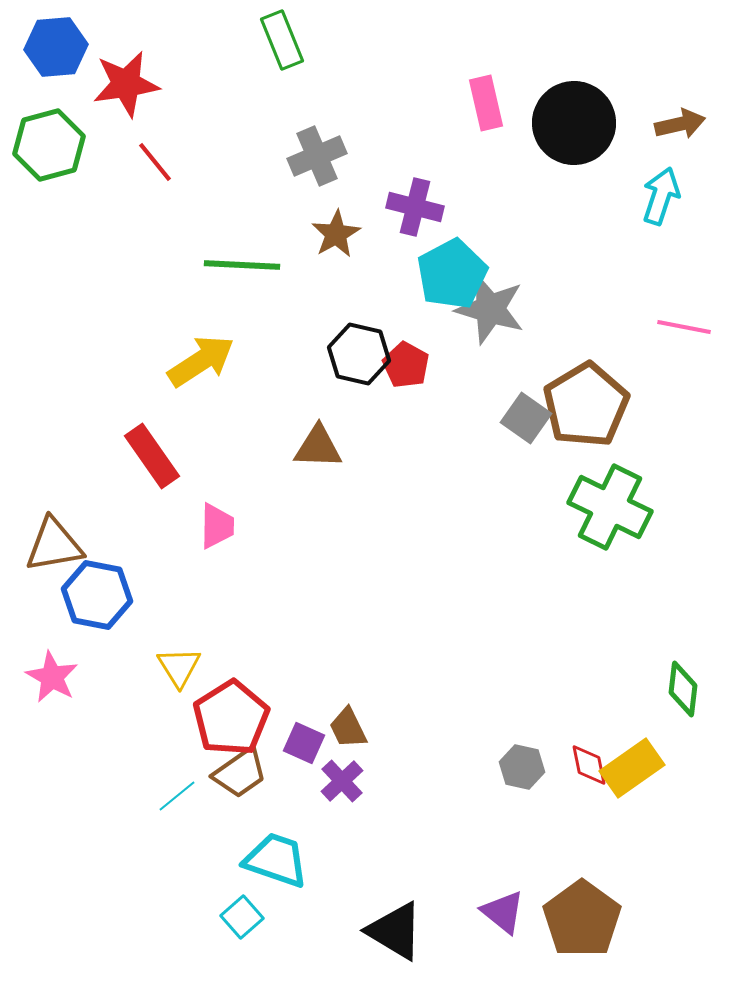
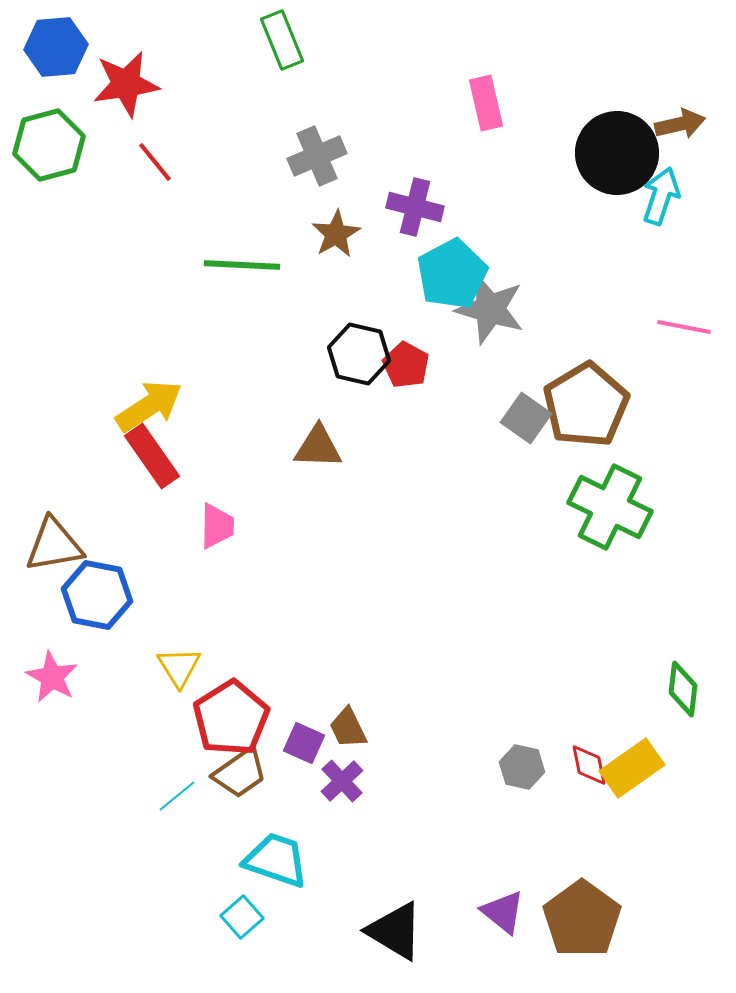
black circle at (574, 123): moved 43 px right, 30 px down
yellow arrow at (201, 361): moved 52 px left, 45 px down
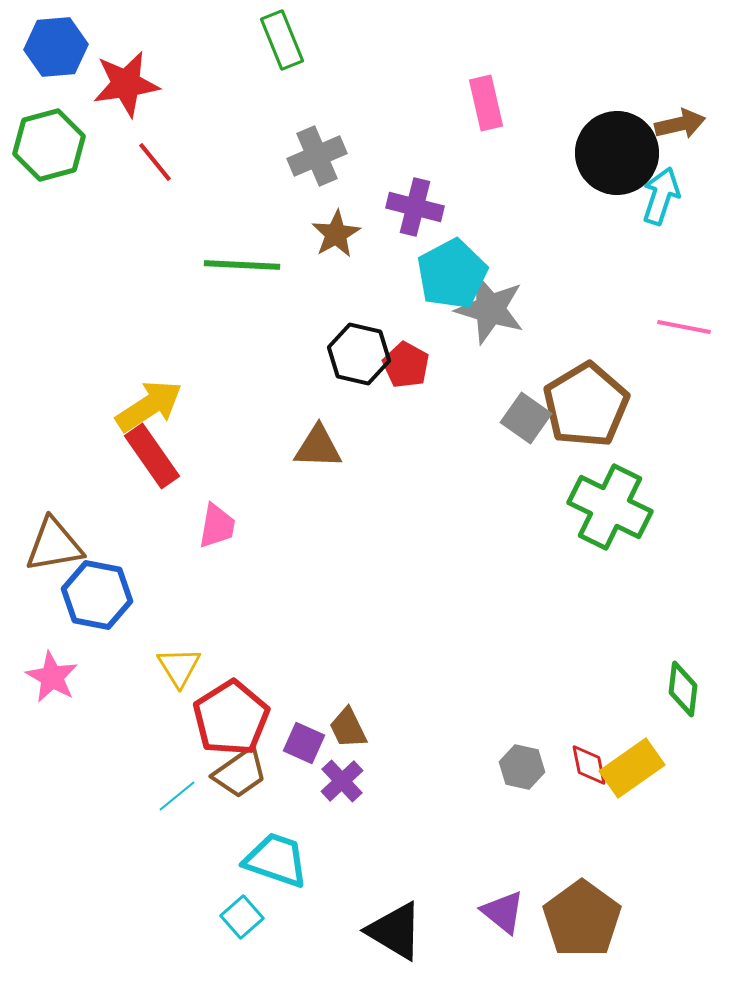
pink trapezoid at (217, 526): rotated 9 degrees clockwise
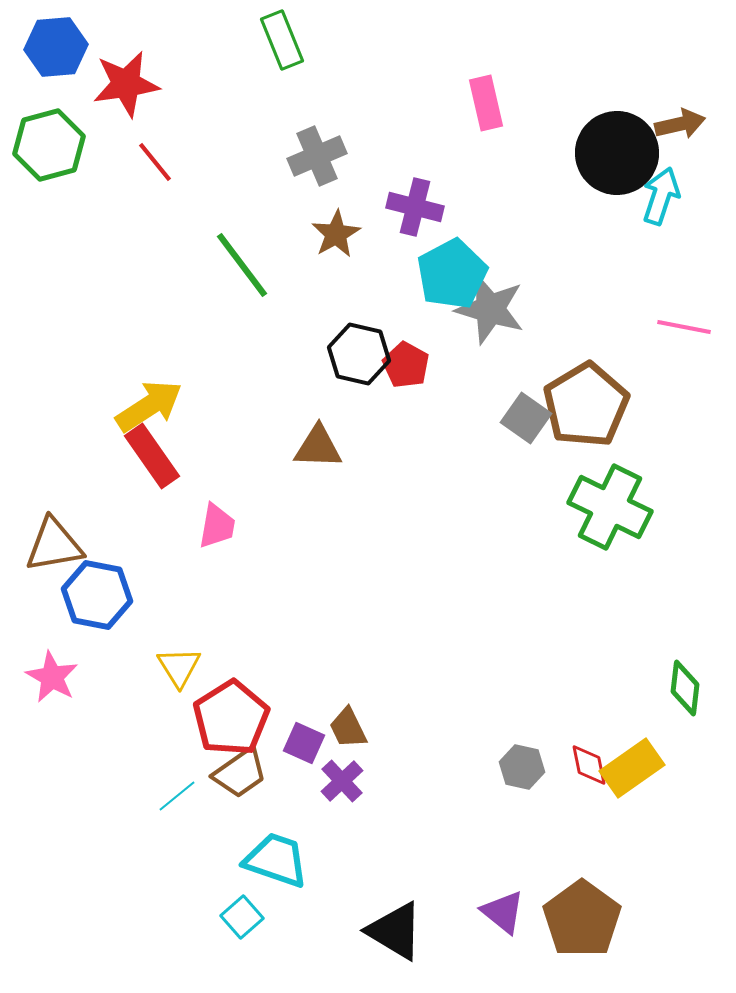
green line at (242, 265): rotated 50 degrees clockwise
green diamond at (683, 689): moved 2 px right, 1 px up
